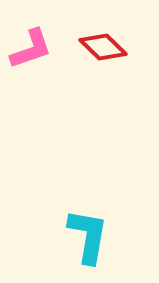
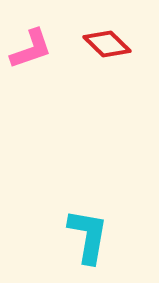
red diamond: moved 4 px right, 3 px up
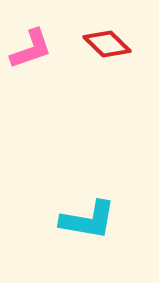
cyan L-shape: moved 16 px up; rotated 90 degrees clockwise
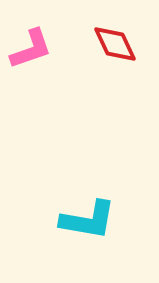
red diamond: moved 8 px right; rotated 21 degrees clockwise
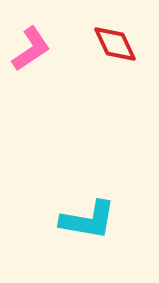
pink L-shape: rotated 15 degrees counterclockwise
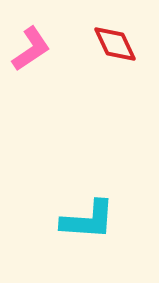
cyan L-shape: rotated 6 degrees counterclockwise
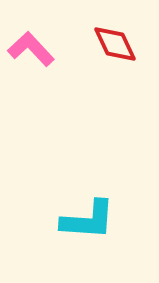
pink L-shape: rotated 99 degrees counterclockwise
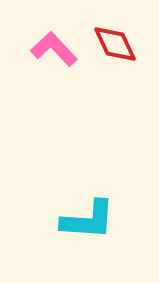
pink L-shape: moved 23 px right
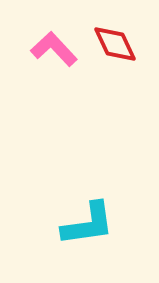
cyan L-shape: moved 4 px down; rotated 12 degrees counterclockwise
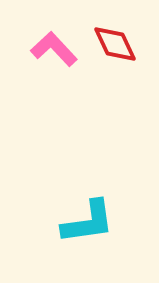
cyan L-shape: moved 2 px up
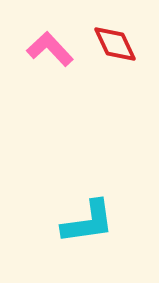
pink L-shape: moved 4 px left
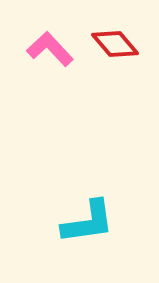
red diamond: rotated 15 degrees counterclockwise
